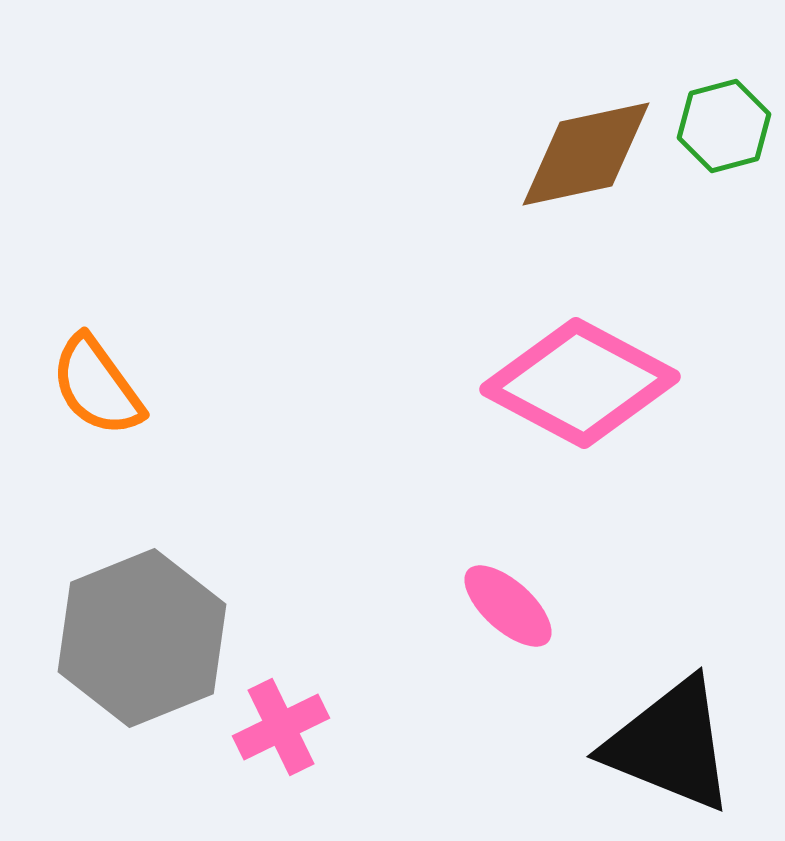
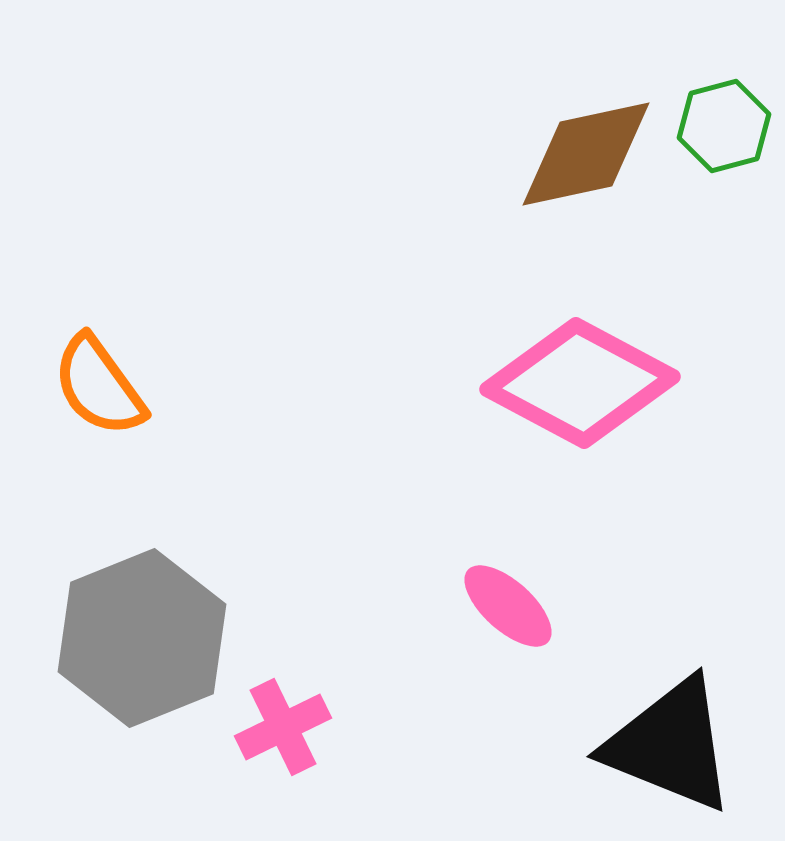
orange semicircle: moved 2 px right
pink cross: moved 2 px right
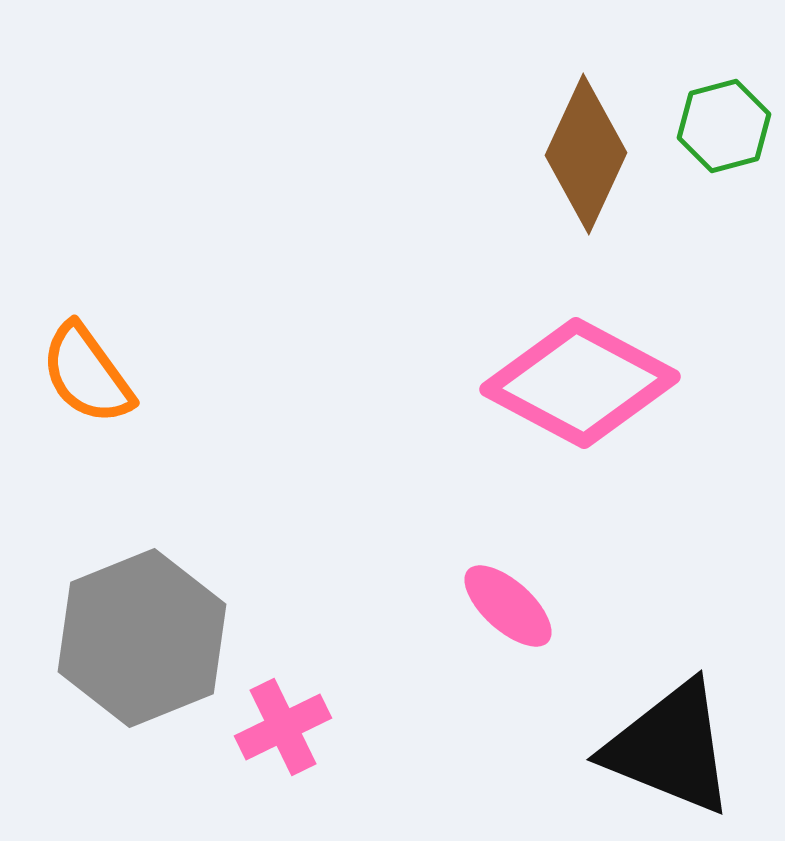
brown diamond: rotated 53 degrees counterclockwise
orange semicircle: moved 12 px left, 12 px up
black triangle: moved 3 px down
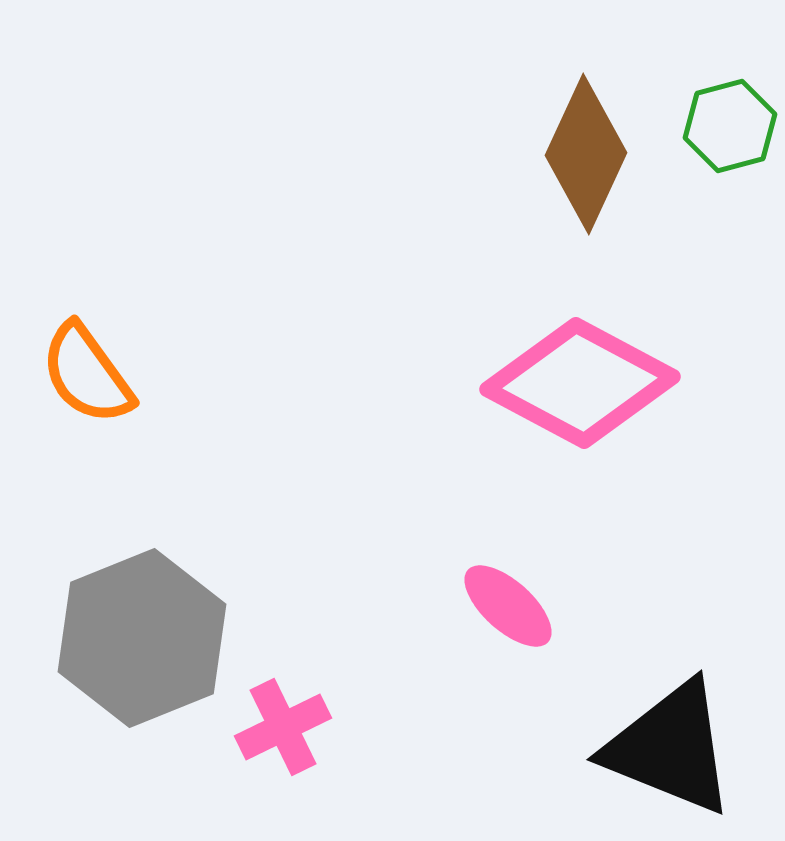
green hexagon: moved 6 px right
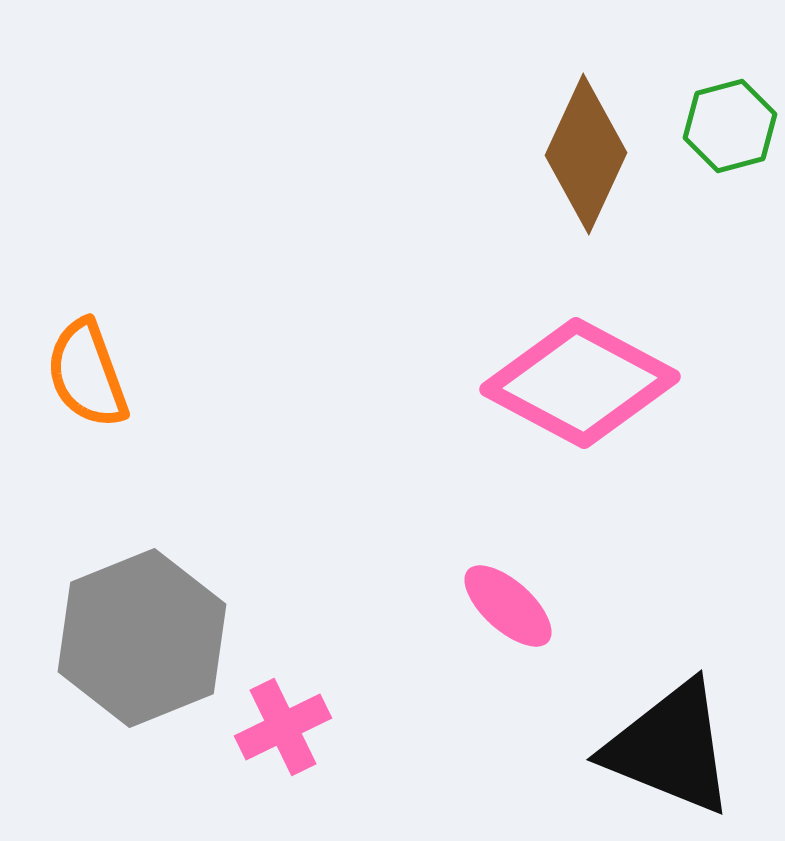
orange semicircle: rotated 16 degrees clockwise
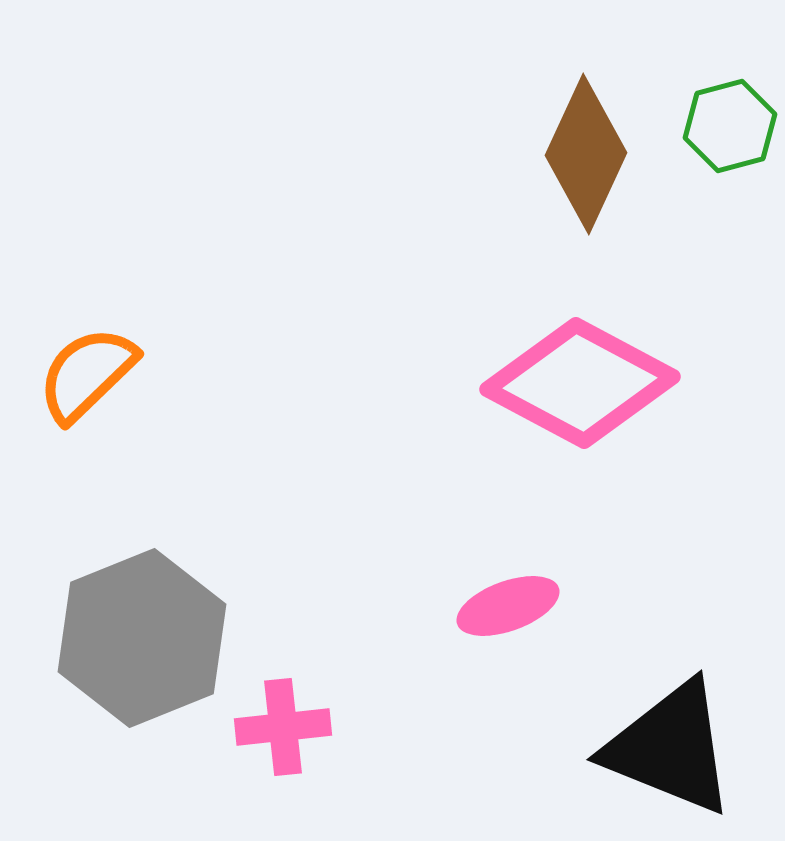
orange semicircle: rotated 66 degrees clockwise
pink ellipse: rotated 62 degrees counterclockwise
pink cross: rotated 20 degrees clockwise
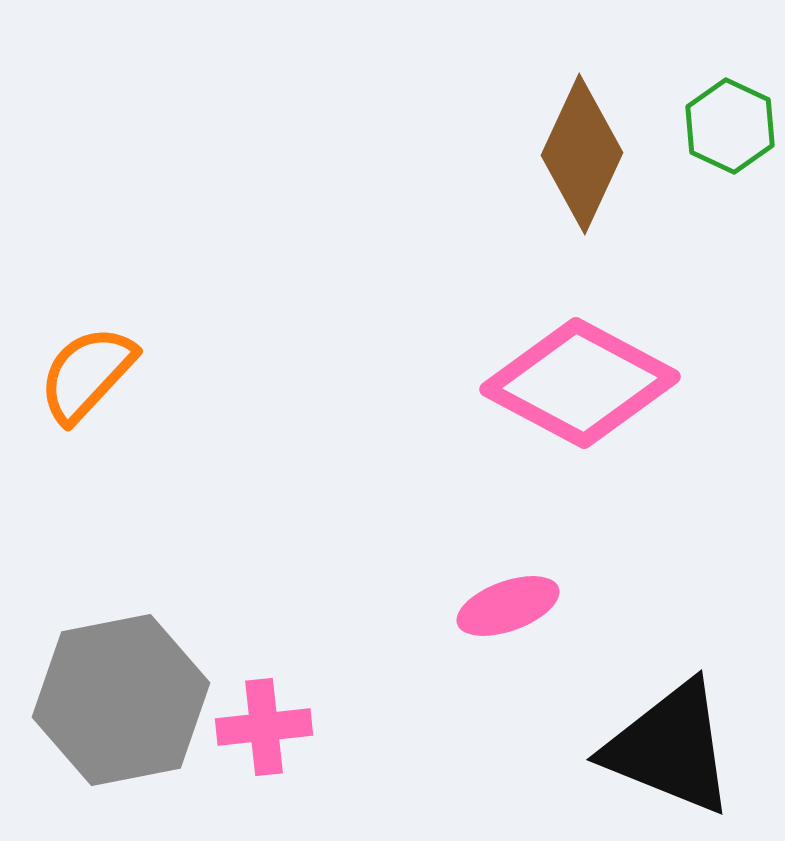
green hexagon: rotated 20 degrees counterclockwise
brown diamond: moved 4 px left
orange semicircle: rotated 3 degrees counterclockwise
gray hexagon: moved 21 px left, 62 px down; rotated 11 degrees clockwise
pink cross: moved 19 px left
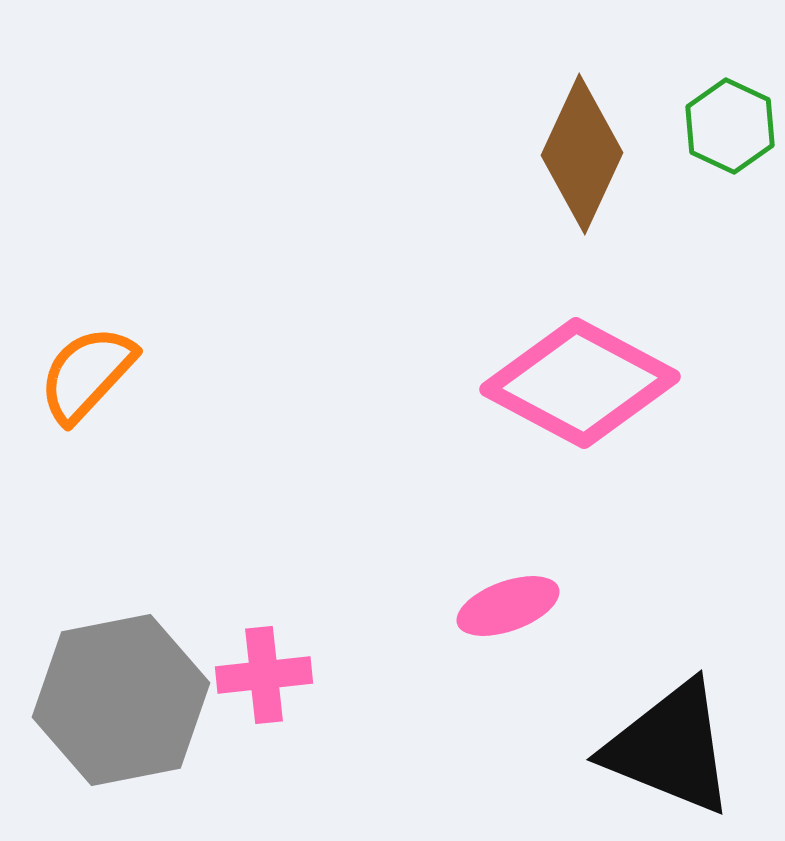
pink cross: moved 52 px up
